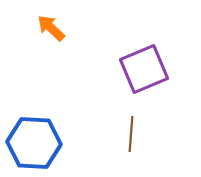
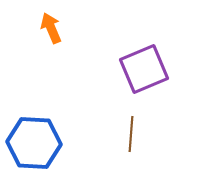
orange arrow: rotated 24 degrees clockwise
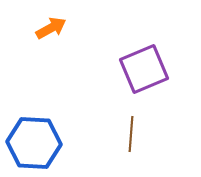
orange arrow: rotated 84 degrees clockwise
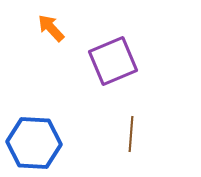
orange arrow: rotated 104 degrees counterclockwise
purple square: moved 31 px left, 8 px up
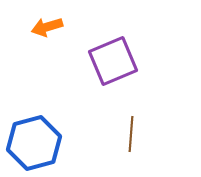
orange arrow: moved 4 px left, 1 px up; rotated 64 degrees counterclockwise
blue hexagon: rotated 18 degrees counterclockwise
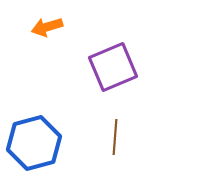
purple square: moved 6 px down
brown line: moved 16 px left, 3 px down
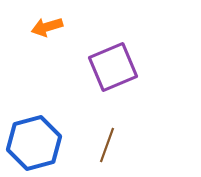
brown line: moved 8 px left, 8 px down; rotated 16 degrees clockwise
